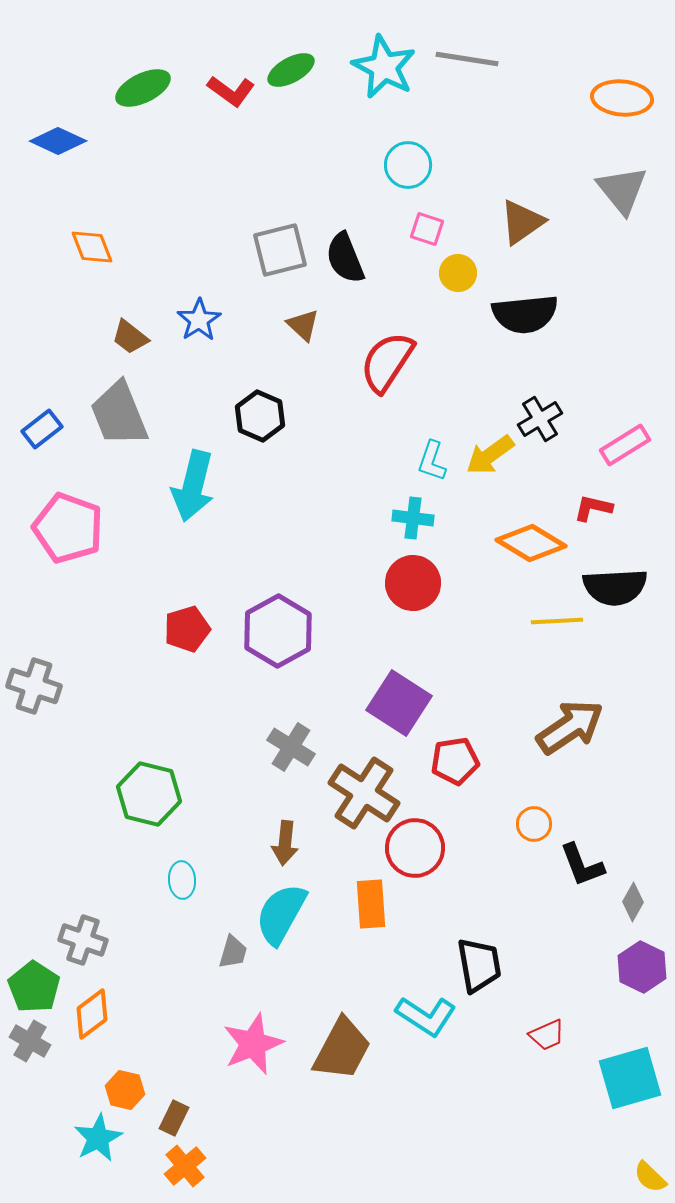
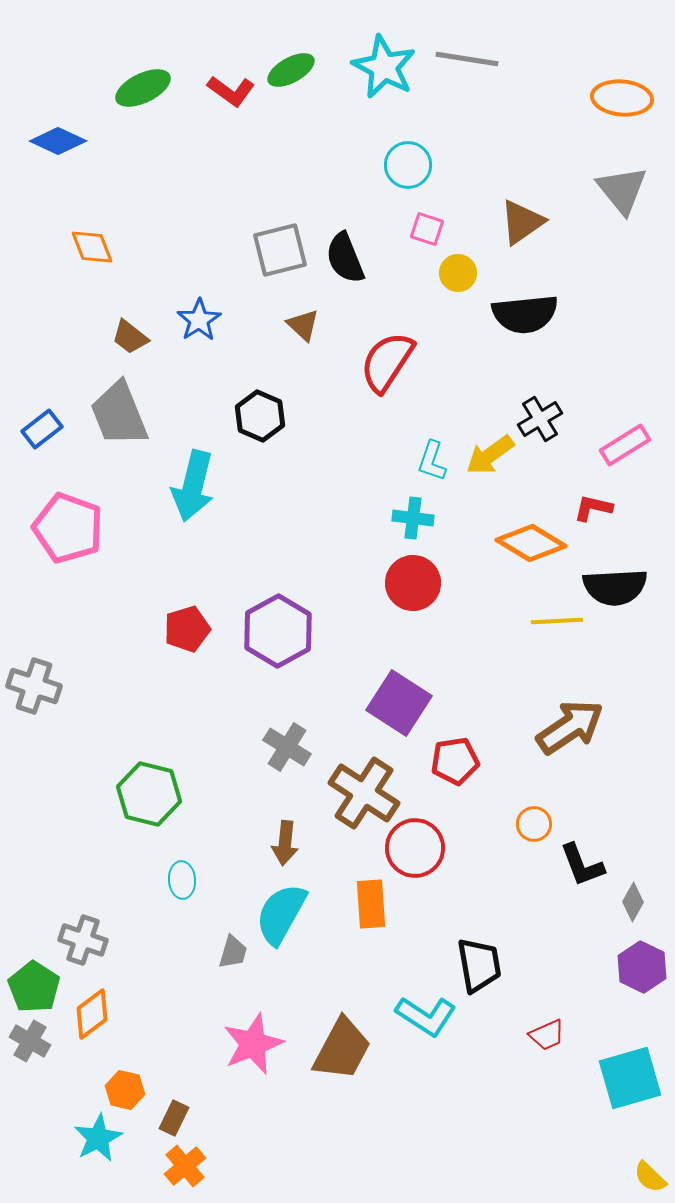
gray cross at (291, 747): moved 4 px left
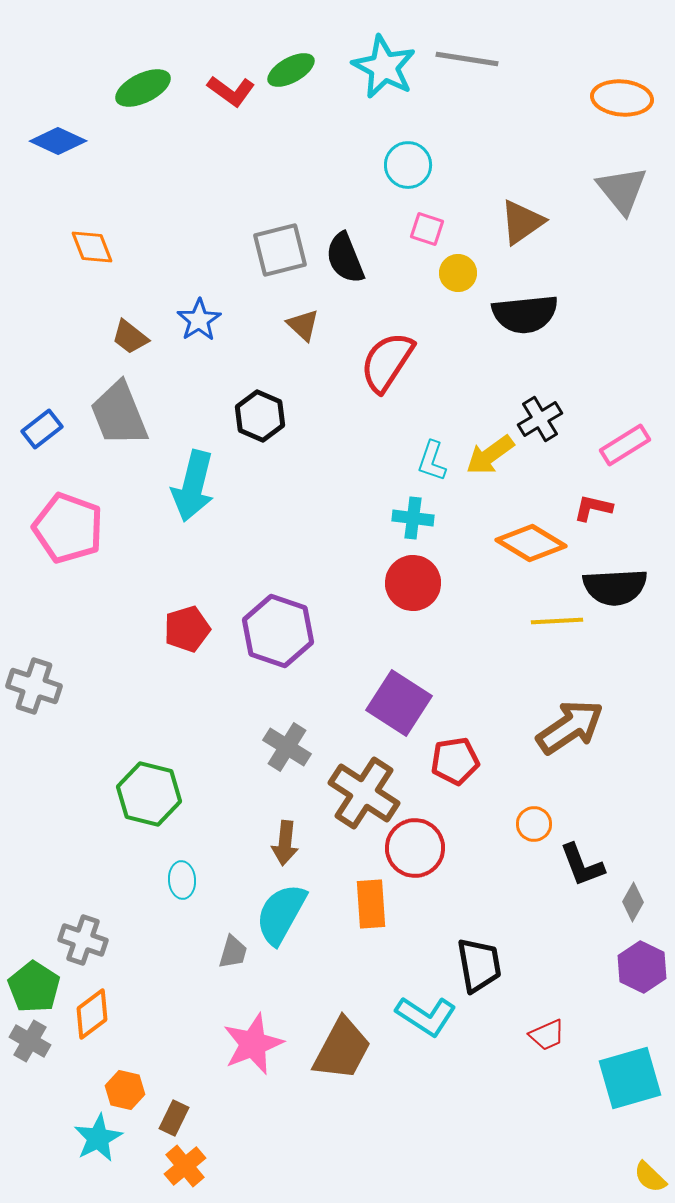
purple hexagon at (278, 631): rotated 12 degrees counterclockwise
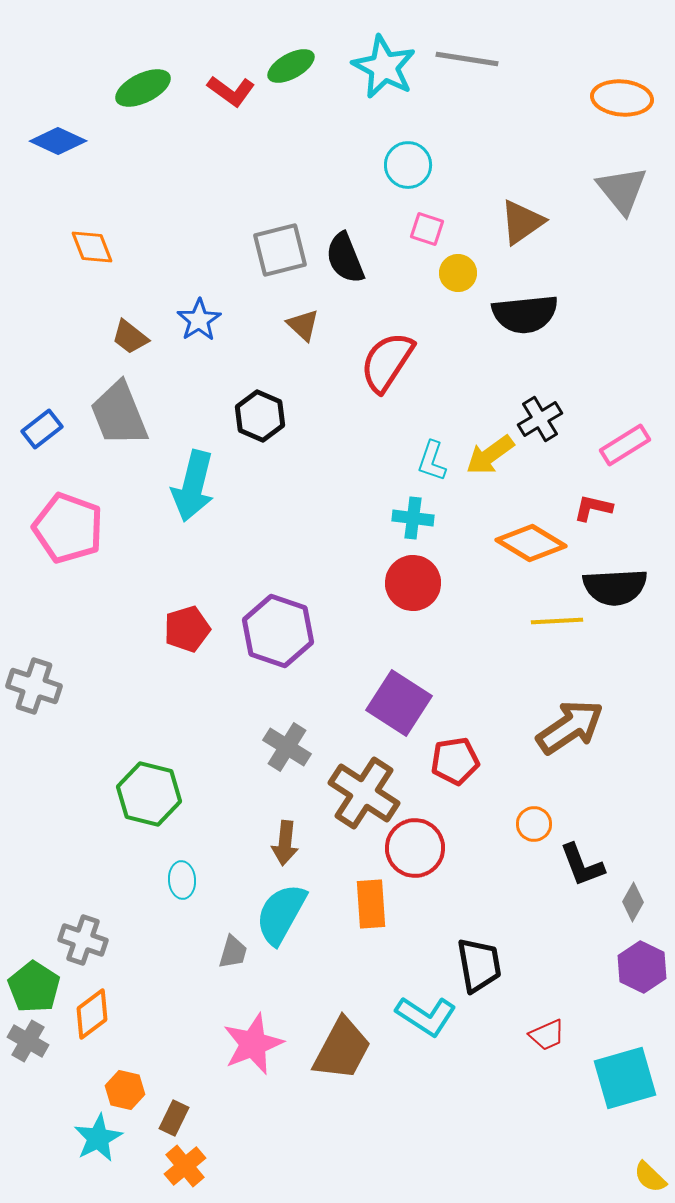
green ellipse at (291, 70): moved 4 px up
gray cross at (30, 1041): moved 2 px left
cyan square at (630, 1078): moved 5 px left
